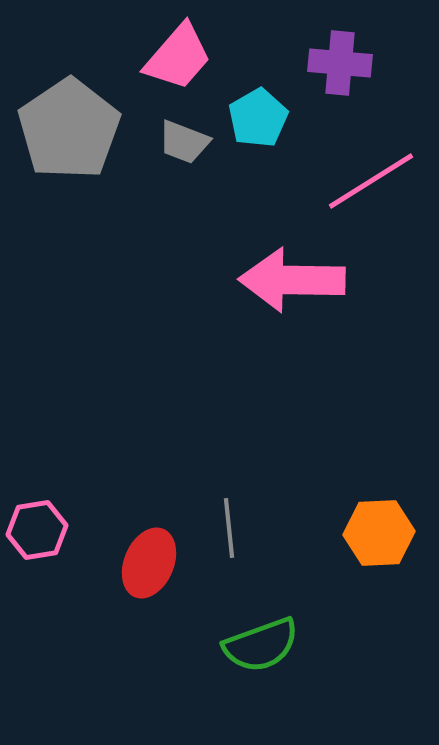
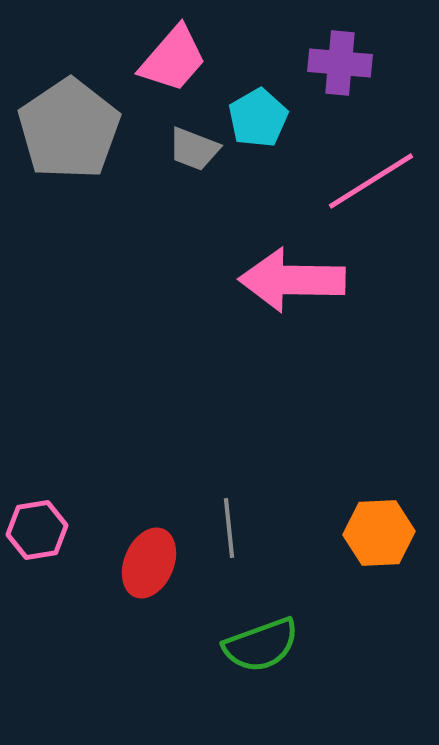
pink trapezoid: moved 5 px left, 2 px down
gray trapezoid: moved 10 px right, 7 px down
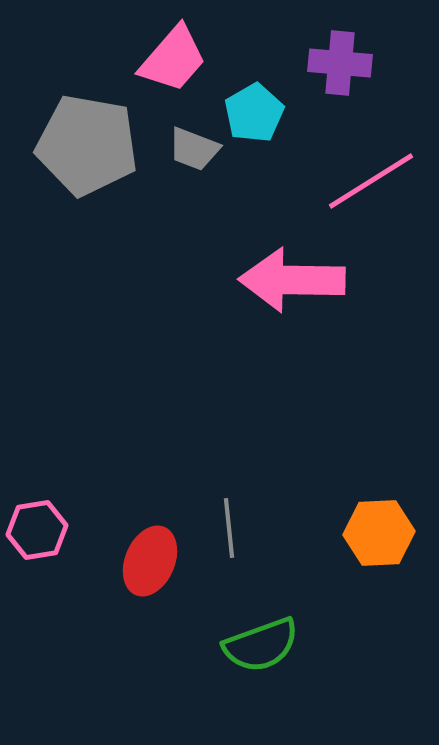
cyan pentagon: moved 4 px left, 5 px up
gray pentagon: moved 18 px right, 16 px down; rotated 28 degrees counterclockwise
red ellipse: moved 1 px right, 2 px up
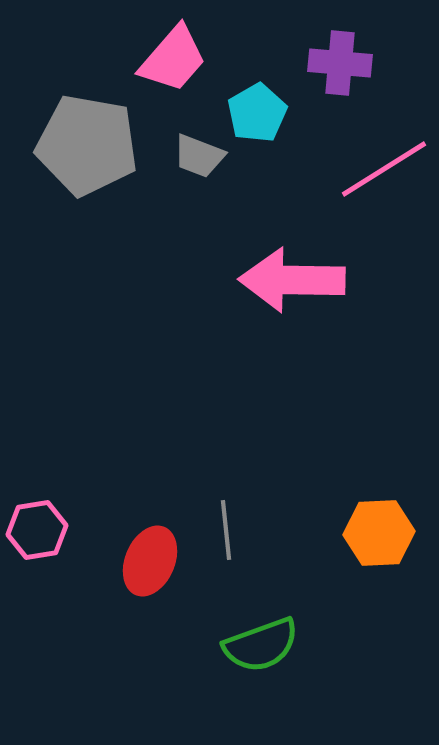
cyan pentagon: moved 3 px right
gray trapezoid: moved 5 px right, 7 px down
pink line: moved 13 px right, 12 px up
gray line: moved 3 px left, 2 px down
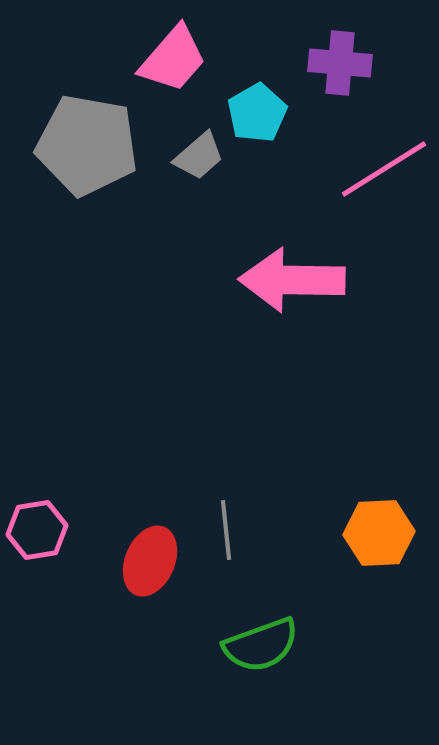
gray trapezoid: rotated 62 degrees counterclockwise
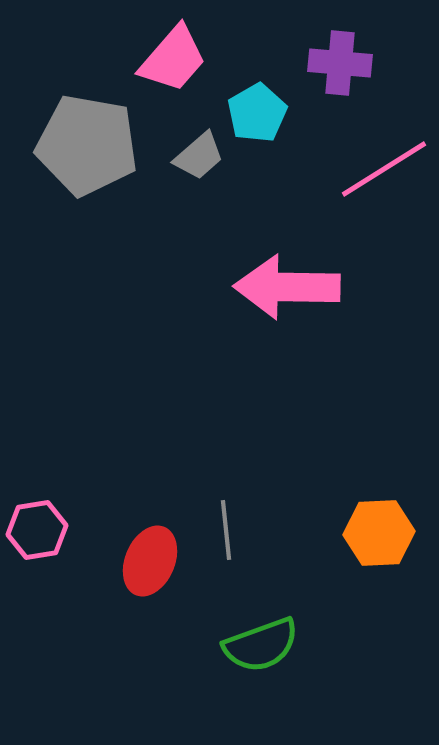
pink arrow: moved 5 px left, 7 px down
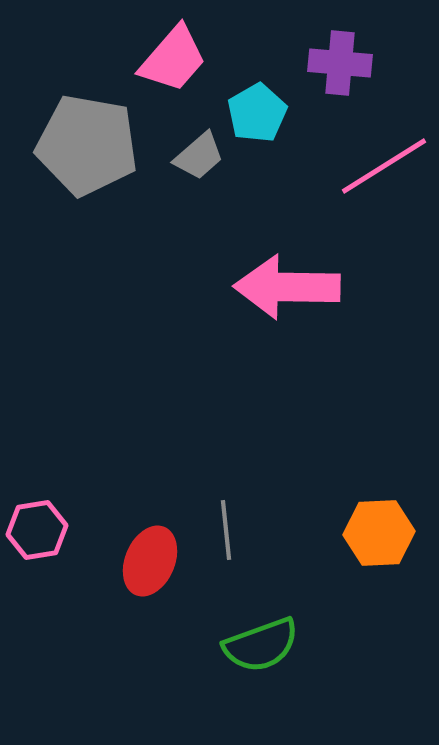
pink line: moved 3 px up
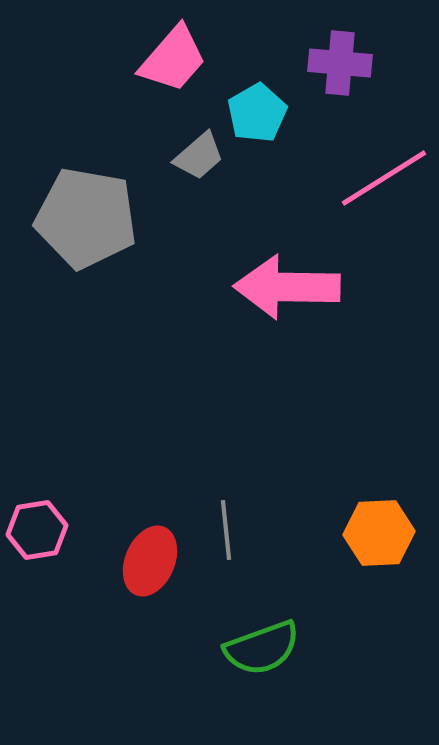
gray pentagon: moved 1 px left, 73 px down
pink line: moved 12 px down
green semicircle: moved 1 px right, 3 px down
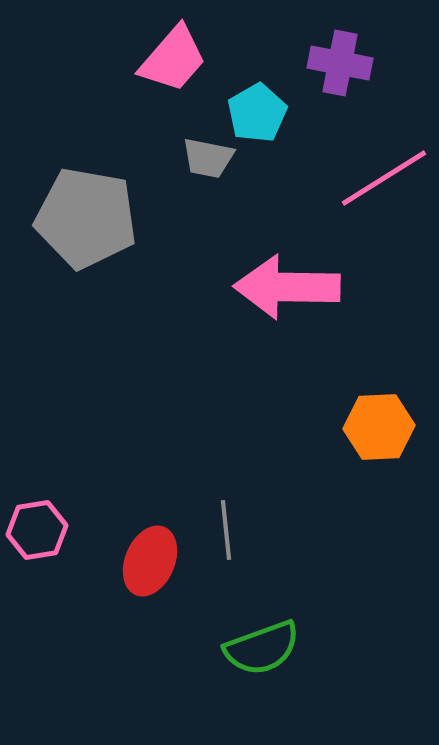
purple cross: rotated 6 degrees clockwise
gray trapezoid: moved 9 px right, 2 px down; rotated 52 degrees clockwise
orange hexagon: moved 106 px up
